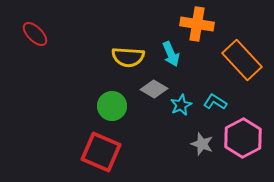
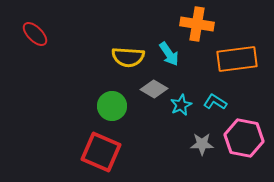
cyan arrow: moved 2 px left; rotated 10 degrees counterclockwise
orange rectangle: moved 5 px left, 1 px up; rotated 54 degrees counterclockwise
pink hexagon: moved 1 px right; rotated 21 degrees counterclockwise
gray star: rotated 20 degrees counterclockwise
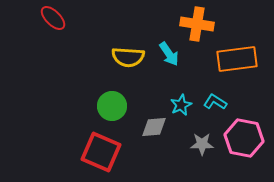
red ellipse: moved 18 px right, 16 px up
gray diamond: moved 38 px down; rotated 36 degrees counterclockwise
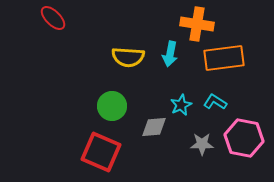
cyan arrow: moved 1 px right; rotated 45 degrees clockwise
orange rectangle: moved 13 px left, 1 px up
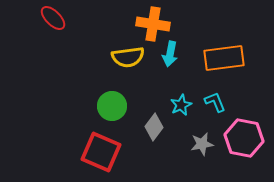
orange cross: moved 44 px left
yellow semicircle: rotated 12 degrees counterclockwise
cyan L-shape: rotated 35 degrees clockwise
gray diamond: rotated 48 degrees counterclockwise
gray star: rotated 10 degrees counterclockwise
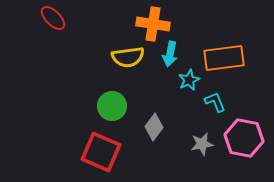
cyan star: moved 8 px right, 25 px up
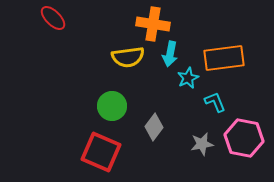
cyan star: moved 1 px left, 2 px up
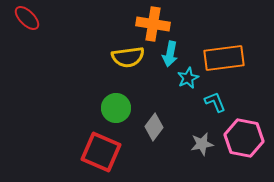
red ellipse: moved 26 px left
green circle: moved 4 px right, 2 px down
